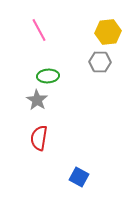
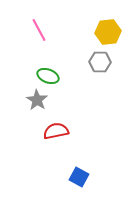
green ellipse: rotated 25 degrees clockwise
red semicircle: moved 17 px right, 7 px up; rotated 70 degrees clockwise
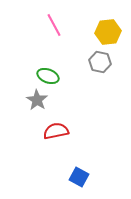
pink line: moved 15 px right, 5 px up
gray hexagon: rotated 10 degrees clockwise
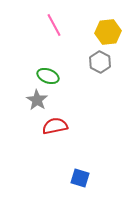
gray hexagon: rotated 15 degrees clockwise
red semicircle: moved 1 px left, 5 px up
blue square: moved 1 px right, 1 px down; rotated 12 degrees counterclockwise
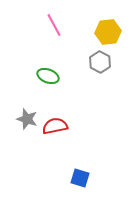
gray star: moved 10 px left, 19 px down; rotated 15 degrees counterclockwise
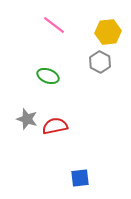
pink line: rotated 25 degrees counterclockwise
blue square: rotated 24 degrees counterclockwise
